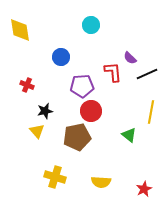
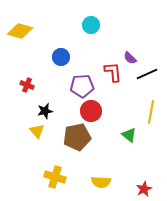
yellow diamond: moved 1 px down; rotated 65 degrees counterclockwise
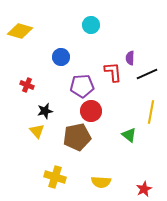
purple semicircle: rotated 48 degrees clockwise
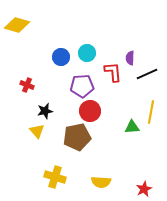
cyan circle: moved 4 px left, 28 px down
yellow diamond: moved 3 px left, 6 px up
red circle: moved 1 px left
green triangle: moved 3 px right, 8 px up; rotated 42 degrees counterclockwise
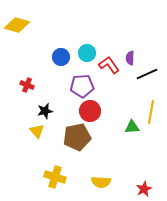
red L-shape: moved 4 px left, 7 px up; rotated 30 degrees counterclockwise
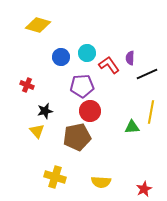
yellow diamond: moved 21 px right
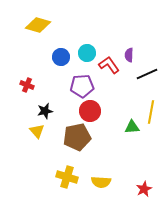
purple semicircle: moved 1 px left, 3 px up
yellow cross: moved 12 px right
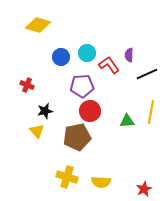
green triangle: moved 5 px left, 6 px up
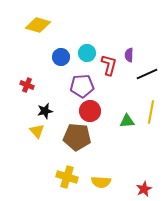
red L-shape: rotated 50 degrees clockwise
brown pentagon: rotated 16 degrees clockwise
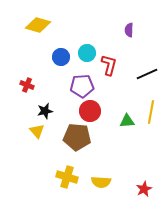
purple semicircle: moved 25 px up
